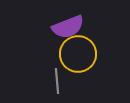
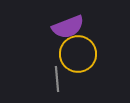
gray line: moved 2 px up
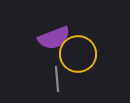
purple semicircle: moved 14 px left, 11 px down
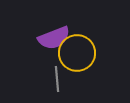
yellow circle: moved 1 px left, 1 px up
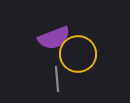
yellow circle: moved 1 px right, 1 px down
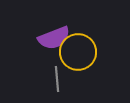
yellow circle: moved 2 px up
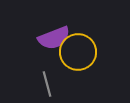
gray line: moved 10 px left, 5 px down; rotated 10 degrees counterclockwise
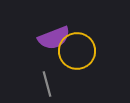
yellow circle: moved 1 px left, 1 px up
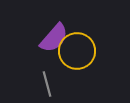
purple semicircle: rotated 28 degrees counterclockwise
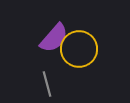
yellow circle: moved 2 px right, 2 px up
